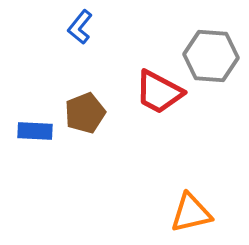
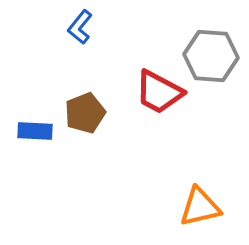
orange triangle: moved 9 px right, 6 px up
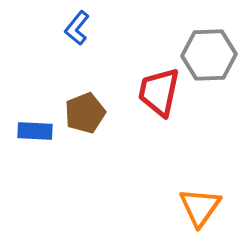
blue L-shape: moved 3 px left, 1 px down
gray hexagon: moved 2 px left, 1 px up; rotated 6 degrees counterclockwise
red trapezoid: rotated 74 degrees clockwise
orange triangle: rotated 42 degrees counterclockwise
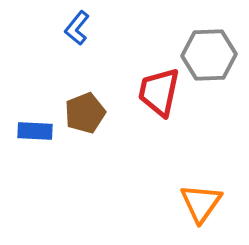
orange triangle: moved 1 px right, 4 px up
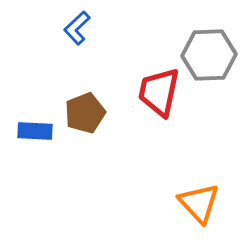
blue L-shape: rotated 8 degrees clockwise
orange triangle: moved 2 px left; rotated 18 degrees counterclockwise
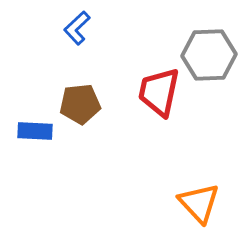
brown pentagon: moved 5 px left, 9 px up; rotated 15 degrees clockwise
